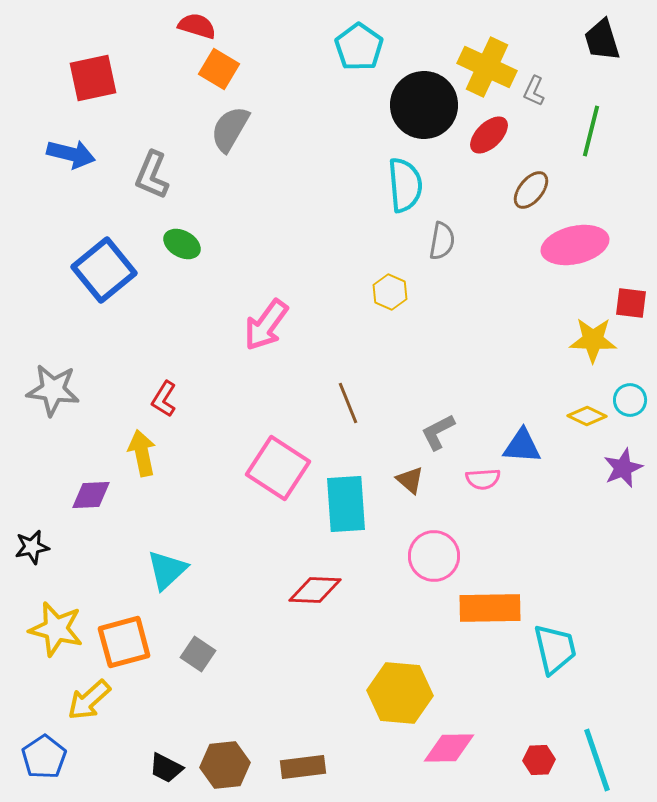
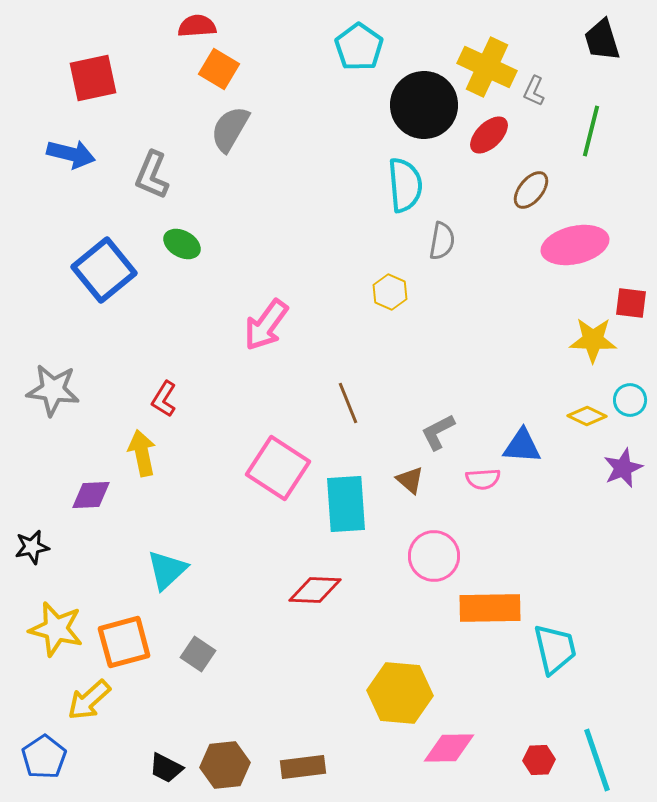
red semicircle at (197, 26): rotated 21 degrees counterclockwise
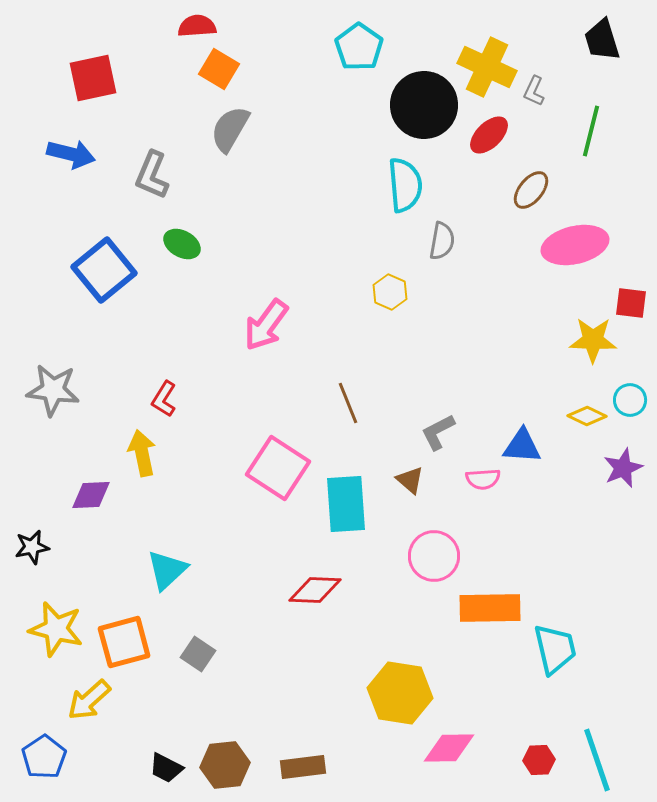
yellow hexagon at (400, 693): rotated 4 degrees clockwise
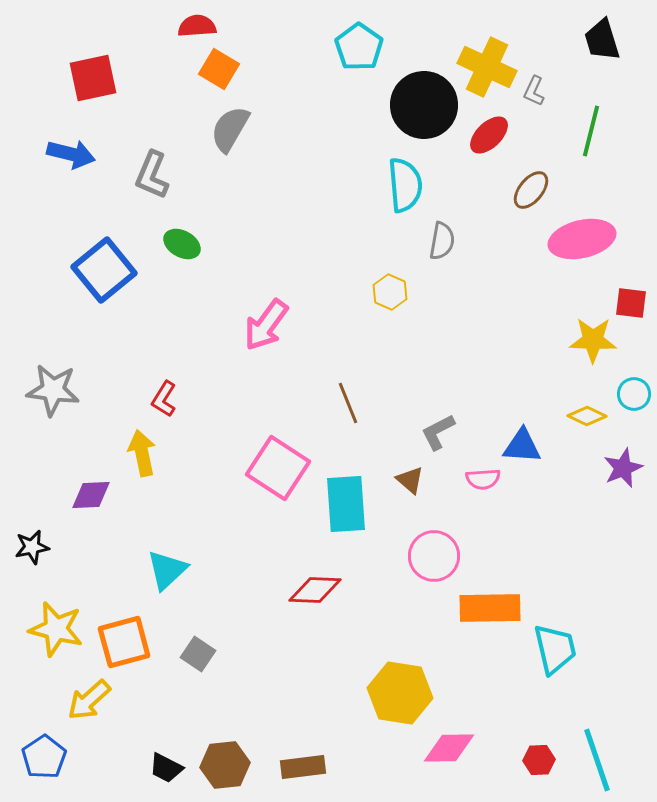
pink ellipse at (575, 245): moved 7 px right, 6 px up
cyan circle at (630, 400): moved 4 px right, 6 px up
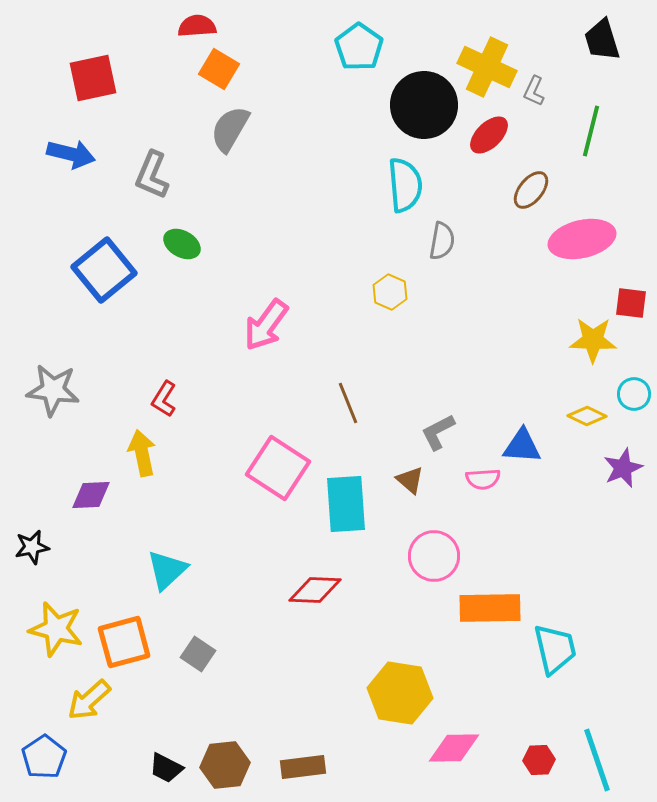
pink diamond at (449, 748): moved 5 px right
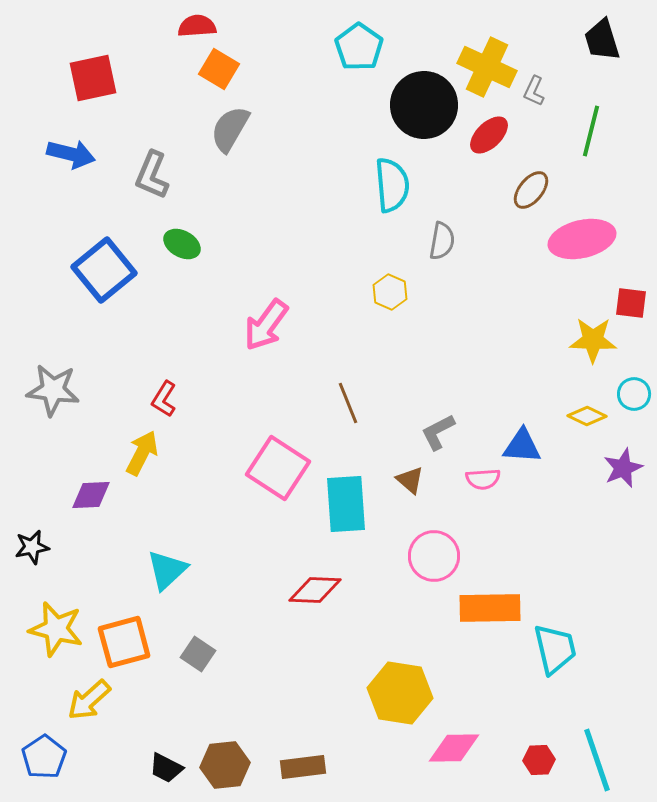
cyan semicircle at (405, 185): moved 13 px left
yellow arrow at (142, 453): rotated 39 degrees clockwise
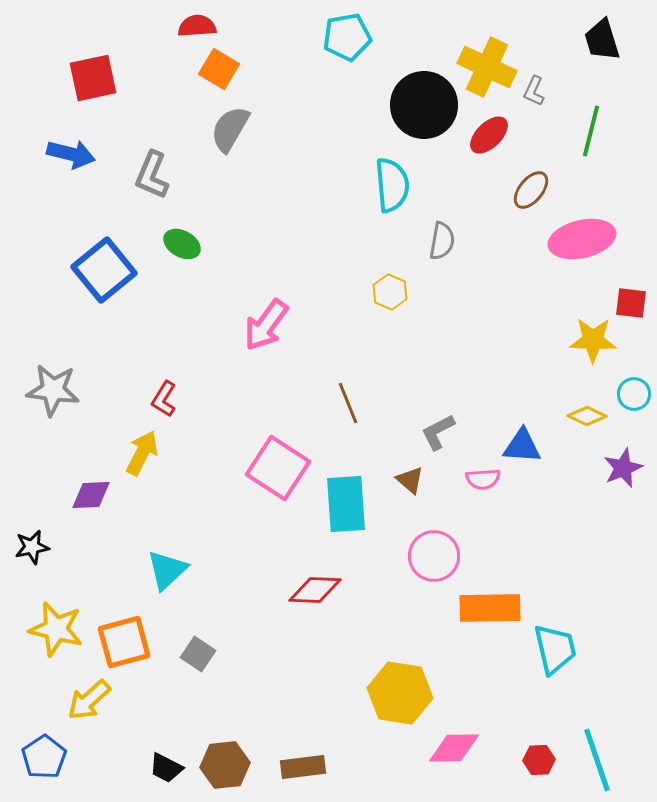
cyan pentagon at (359, 47): moved 12 px left, 10 px up; rotated 27 degrees clockwise
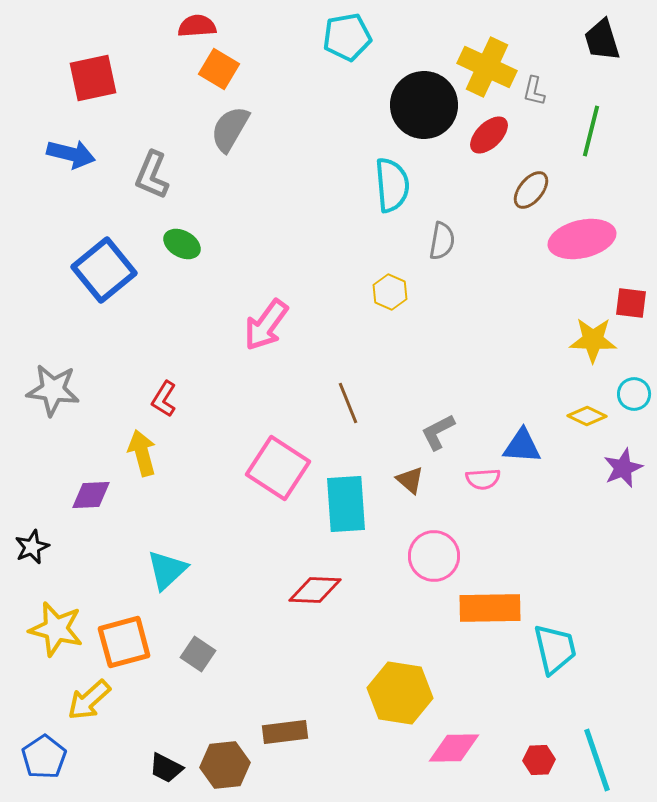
gray L-shape at (534, 91): rotated 12 degrees counterclockwise
yellow arrow at (142, 453): rotated 42 degrees counterclockwise
black star at (32, 547): rotated 12 degrees counterclockwise
brown rectangle at (303, 767): moved 18 px left, 35 px up
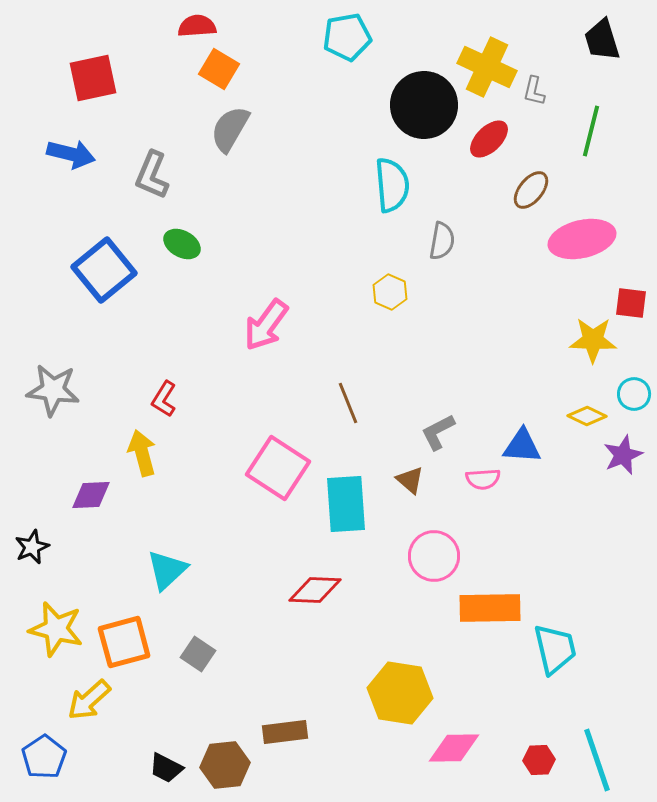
red ellipse at (489, 135): moved 4 px down
purple star at (623, 468): moved 13 px up
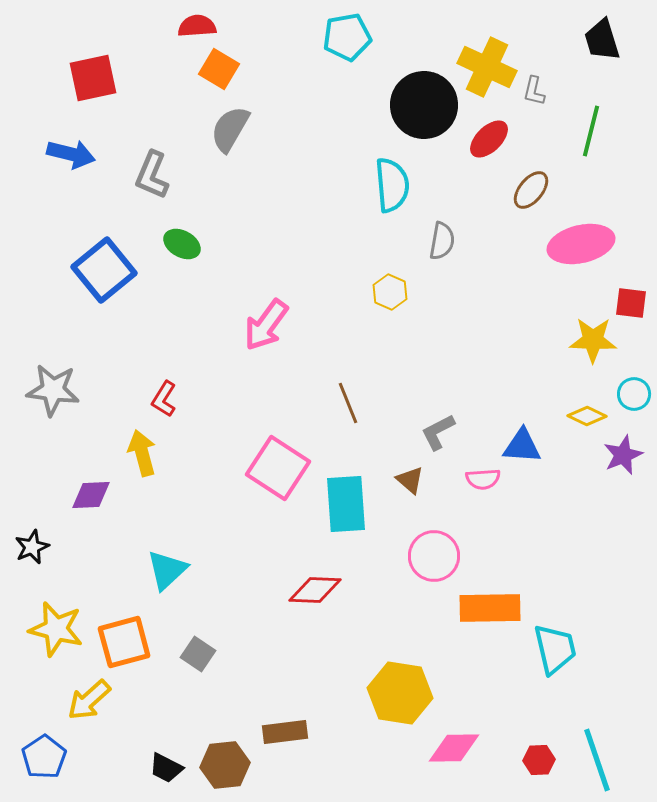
pink ellipse at (582, 239): moved 1 px left, 5 px down
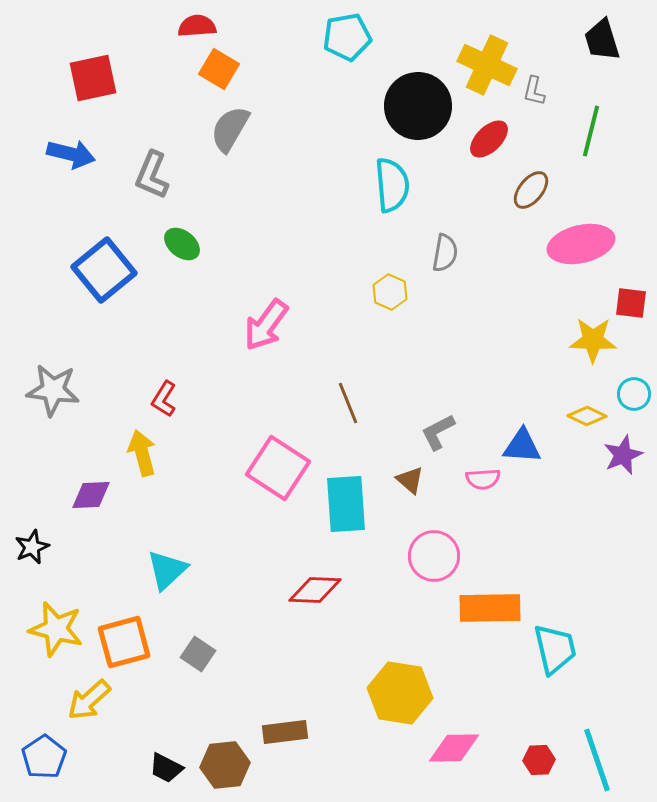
yellow cross at (487, 67): moved 2 px up
black circle at (424, 105): moved 6 px left, 1 px down
gray semicircle at (442, 241): moved 3 px right, 12 px down
green ellipse at (182, 244): rotated 9 degrees clockwise
